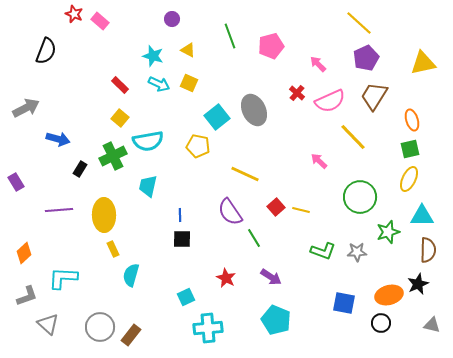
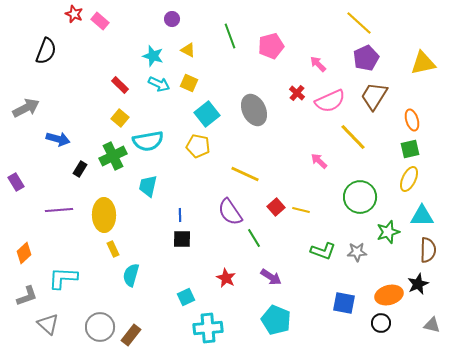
cyan square at (217, 117): moved 10 px left, 3 px up
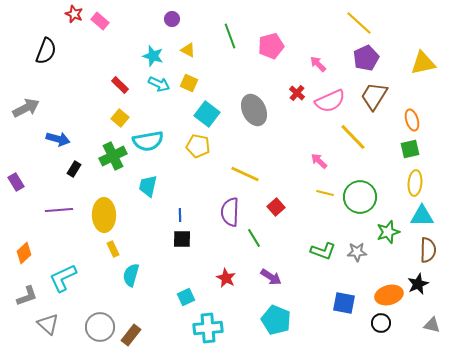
cyan square at (207, 114): rotated 15 degrees counterclockwise
black rectangle at (80, 169): moved 6 px left
yellow ellipse at (409, 179): moved 6 px right, 4 px down; rotated 20 degrees counterclockwise
yellow line at (301, 210): moved 24 px right, 17 px up
purple semicircle at (230, 212): rotated 36 degrees clockwise
cyan L-shape at (63, 278): rotated 28 degrees counterclockwise
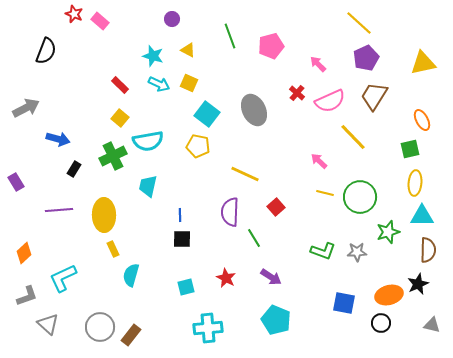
orange ellipse at (412, 120): moved 10 px right; rotated 10 degrees counterclockwise
cyan square at (186, 297): moved 10 px up; rotated 12 degrees clockwise
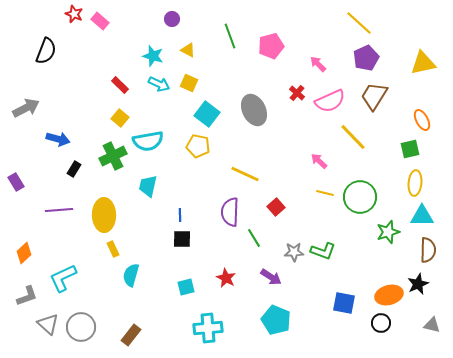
gray star at (357, 252): moved 63 px left
gray circle at (100, 327): moved 19 px left
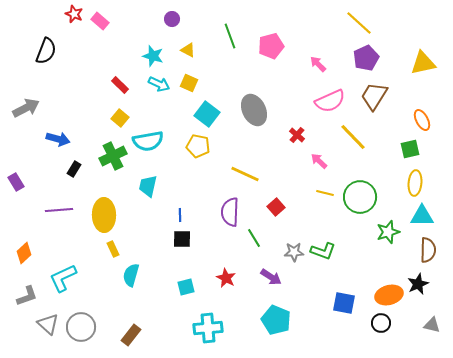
red cross at (297, 93): moved 42 px down
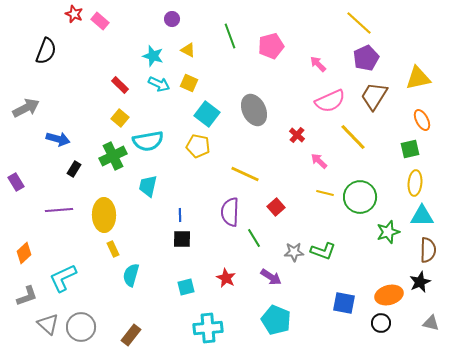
yellow triangle at (423, 63): moved 5 px left, 15 px down
black star at (418, 284): moved 2 px right, 2 px up
gray triangle at (432, 325): moved 1 px left, 2 px up
